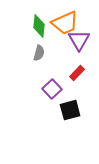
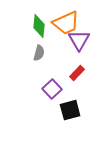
orange trapezoid: moved 1 px right
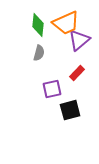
green diamond: moved 1 px left, 1 px up
purple triangle: rotated 20 degrees clockwise
purple square: rotated 30 degrees clockwise
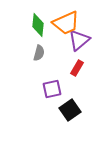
red rectangle: moved 5 px up; rotated 14 degrees counterclockwise
black square: rotated 20 degrees counterclockwise
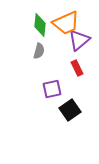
green diamond: moved 2 px right
gray semicircle: moved 2 px up
red rectangle: rotated 56 degrees counterclockwise
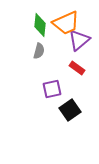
red rectangle: rotated 28 degrees counterclockwise
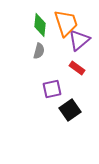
orange trapezoid: rotated 84 degrees counterclockwise
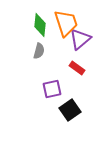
purple triangle: moved 1 px right, 1 px up
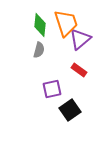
gray semicircle: moved 1 px up
red rectangle: moved 2 px right, 2 px down
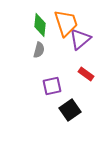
red rectangle: moved 7 px right, 4 px down
purple square: moved 3 px up
